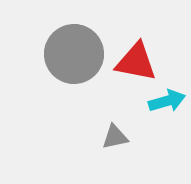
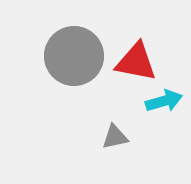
gray circle: moved 2 px down
cyan arrow: moved 3 px left
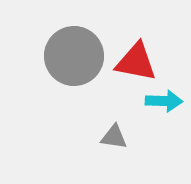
cyan arrow: rotated 18 degrees clockwise
gray triangle: moved 1 px left; rotated 20 degrees clockwise
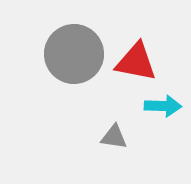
gray circle: moved 2 px up
cyan arrow: moved 1 px left, 5 px down
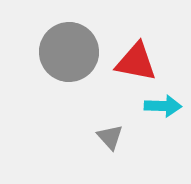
gray circle: moved 5 px left, 2 px up
gray triangle: moved 4 px left; rotated 40 degrees clockwise
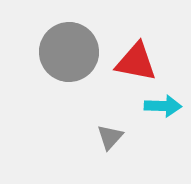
gray triangle: rotated 24 degrees clockwise
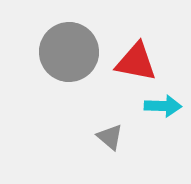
gray triangle: rotated 32 degrees counterclockwise
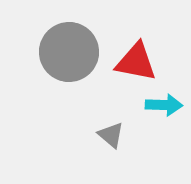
cyan arrow: moved 1 px right, 1 px up
gray triangle: moved 1 px right, 2 px up
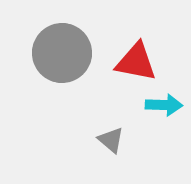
gray circle: moved 7 px left, 1 px down
gray triangle: moved 5 px down
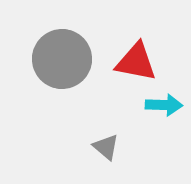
gray circle: moved 6 px down
gray triangle: moved 5 px left, 7 px down
